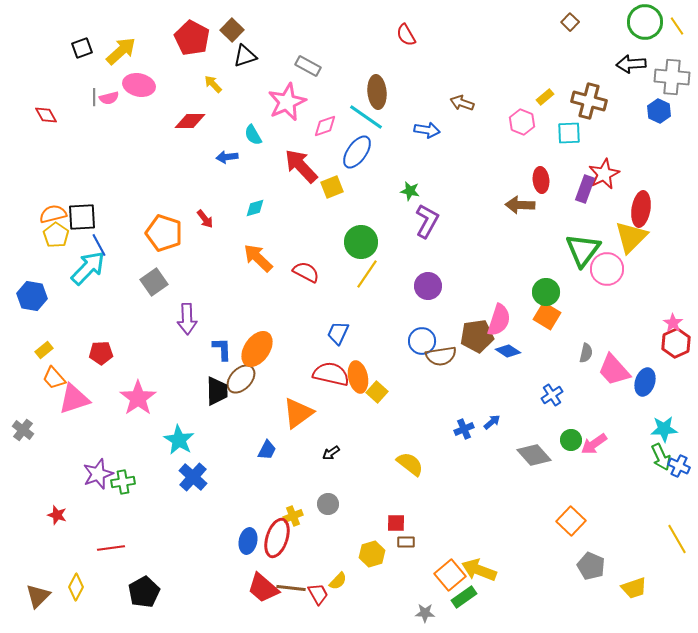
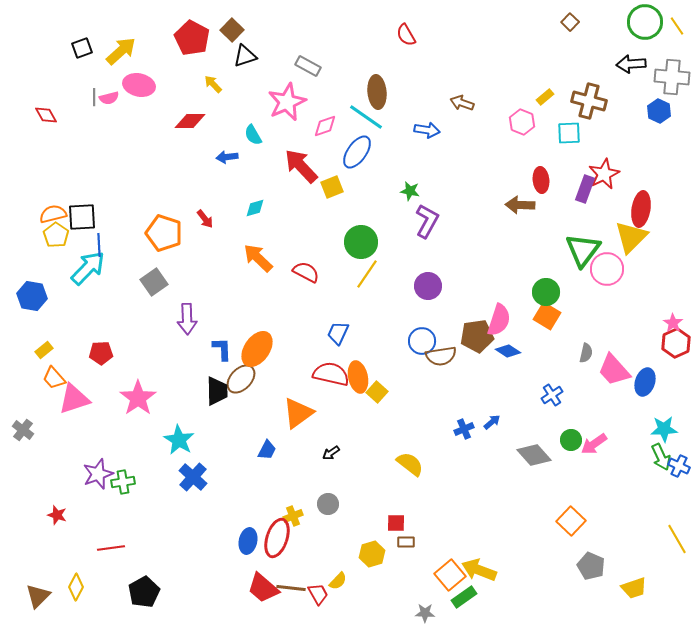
blue line at (99, 245): rotated 25 degrees clockwise
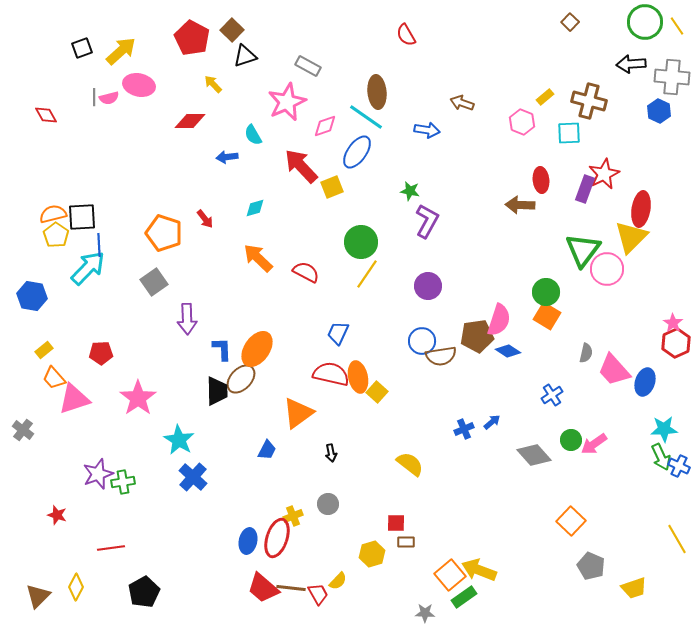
black arrow at (331, 453): rotated 66 degrees counterclockwise
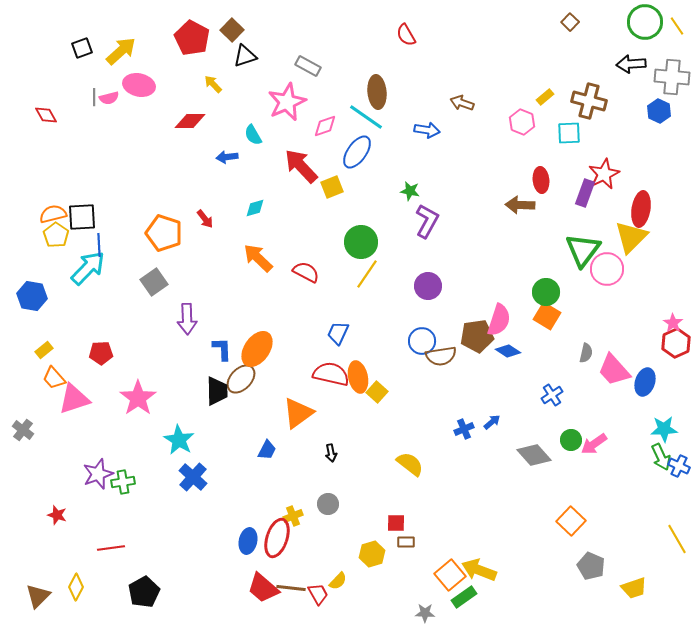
purple rectangle at (585, 189): moved 4 px down
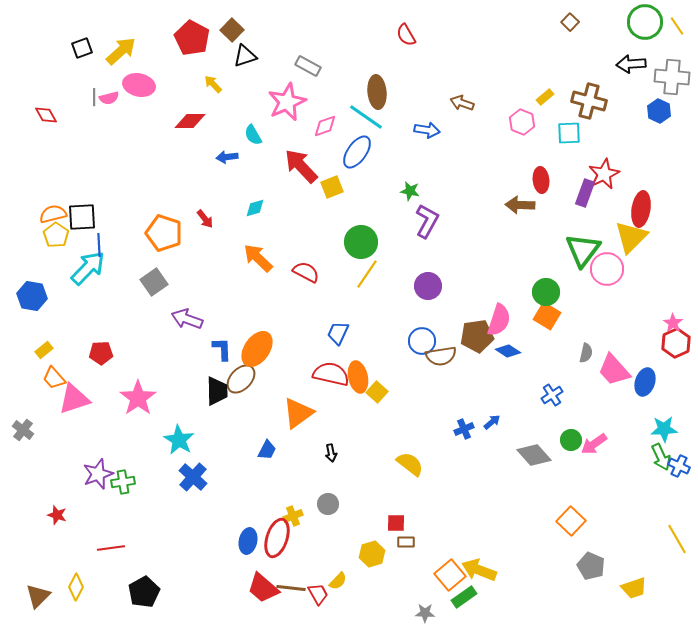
purple arrow at (187, 319): rotated 112 degrees clockwise
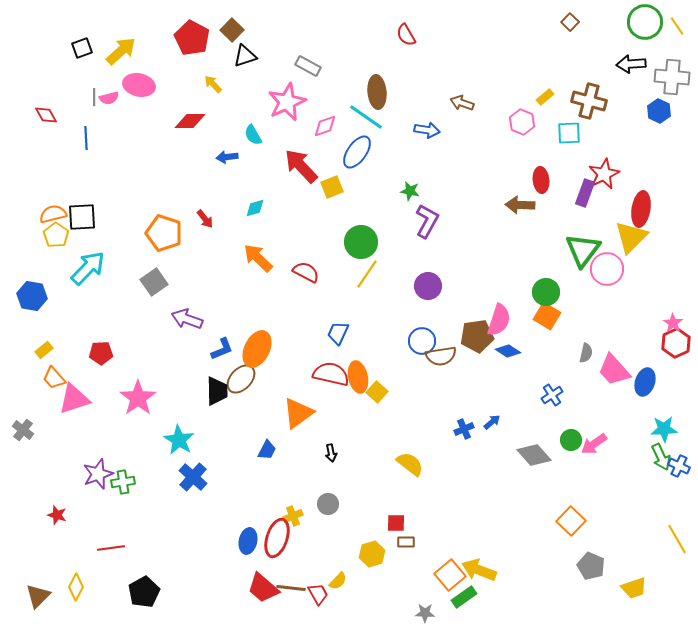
blue line at (99, 245): moved 13 px left, 107 px up
blue L-shape at (222, 349): rotated 70 degrees clockwise
orange ellipse at (257, 349): rotated 9 degrees counterclockwise
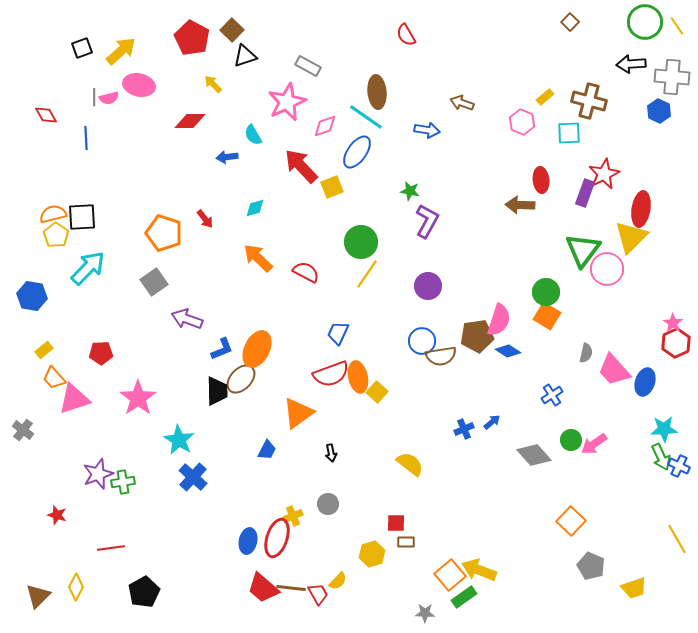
red semicircle at (331, 374): rotated 147 degrees clockwise
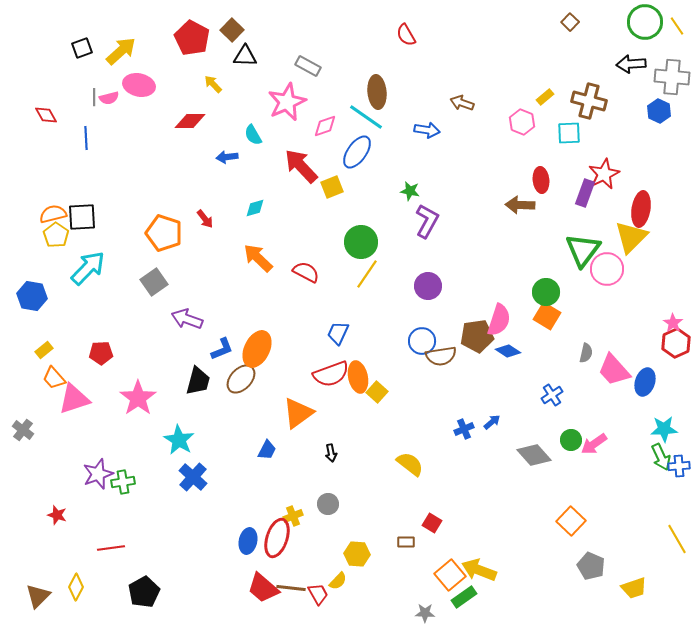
black triangle at (245, 56): rotated 20 degrees clockwise
black trapezoid at (217, 391): moved 19 px left, 10 px up; rotated 16 degrees clockwise
blue cross at (679, 466): rotated 30 degrees counterclockwise
red square at (396, 523): moved 36 px right; rotated 30 degrees clockwise
yellow hexagon at (372, 554): moved 15 px left; rotated 20 degrees clockwise
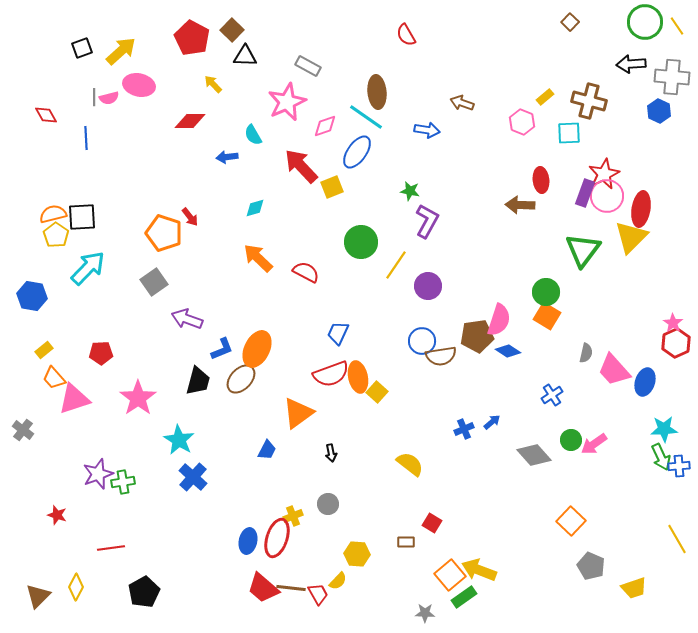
red arrow at (205, 219): moved 15 px left, 2 px up
pink circle at (607, 269): moved 73 px up
yellow line at (367, 274): moved 29 px right, 9 px up
